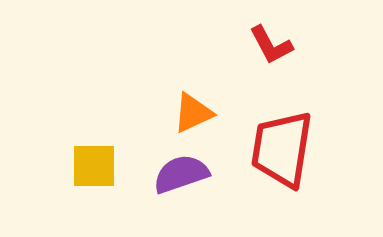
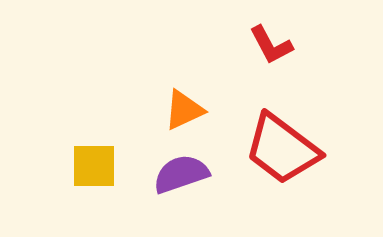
orange triangle: moved 9 px left, 3 px up
red trapezoid: rotated 62 degrees counterclockwise
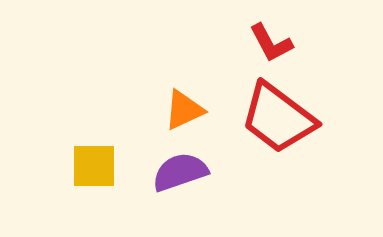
red L-shape: moved 2 px up
red trapezoid: moved 4 px left, 31 px up
purple semicircle: moved 1 px left, 2 px up
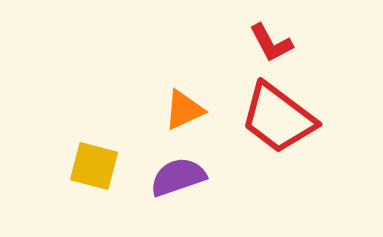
yellow square: rotated 15 degrees clockwise
purple semicircle: moved 2 px left, 5 px down
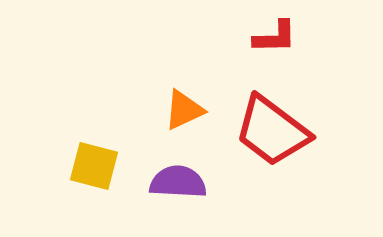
red L-shape: moved 4 px right, 6 px up; rotated 63 degrees counterclockwise
red trapezoid: moved 6 px left, 13 px down
purple semicircle: moved 5 px down; rotated 22 degrees clockwise
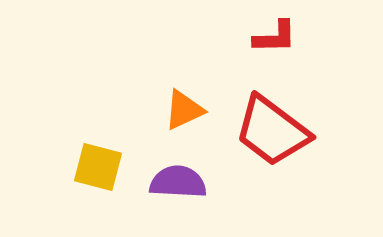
yellow square: moved 4 px right, 1 px down
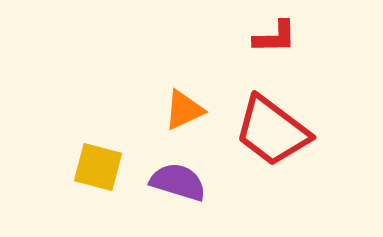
purple semicircle: rotated 14 degrees clockwise
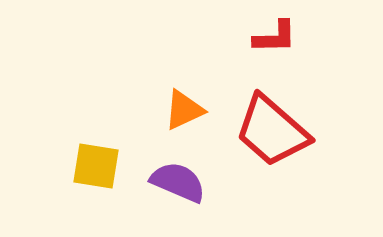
red trapezoid: rotated 4 degrees clockwise
yellow square: moved 2 px left, 1 px up; rotated 6 degrees counterclockwise
purple semicircle: rotated 6 degrees clockwise
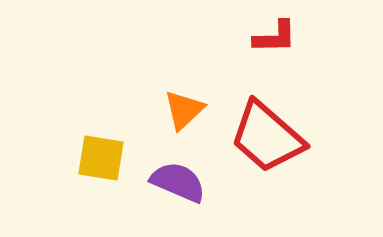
orange triangle: rotated 18 degrees counterclockwise
red trapezoid: moved 5 px left, 6 px down
yellow square: moved 5 px right, 8 px up
